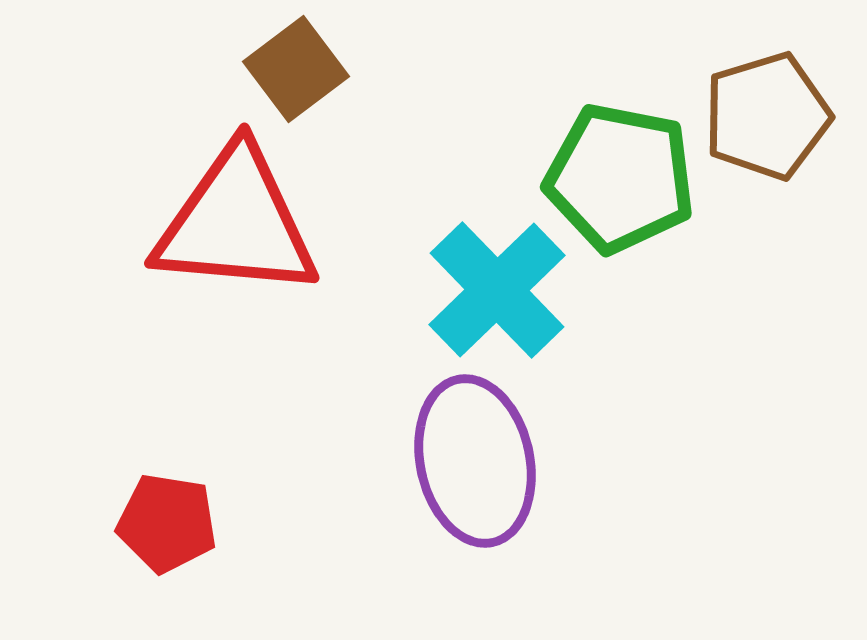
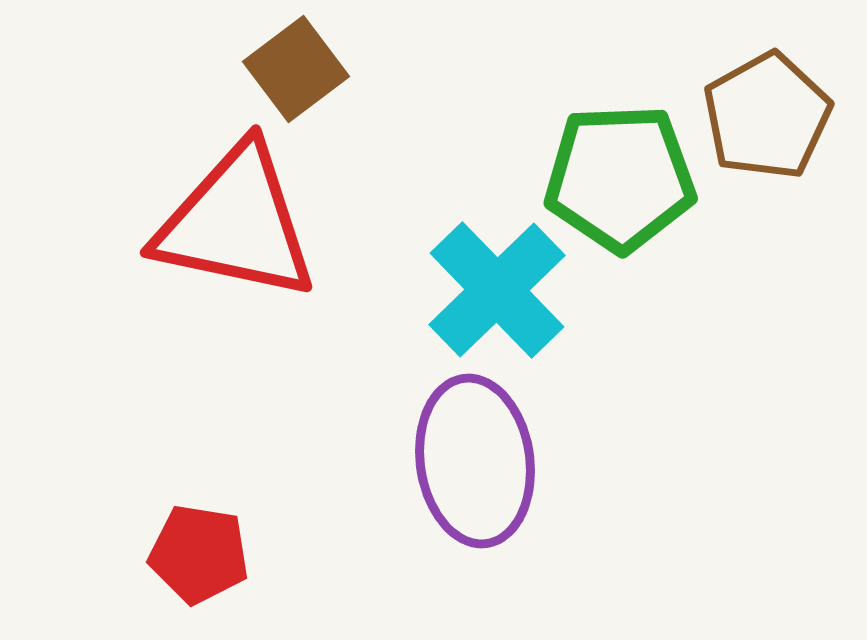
brown pentagon: rotated 12 degrees counterclockwise
green pentagon: rotated 13 degrees counterclockwise
red triangle: rotated 7 degrees clockwise
purple ellipse: rotated 4 degrees clockwise
red pentagon: moved 32 px right, 31 px down
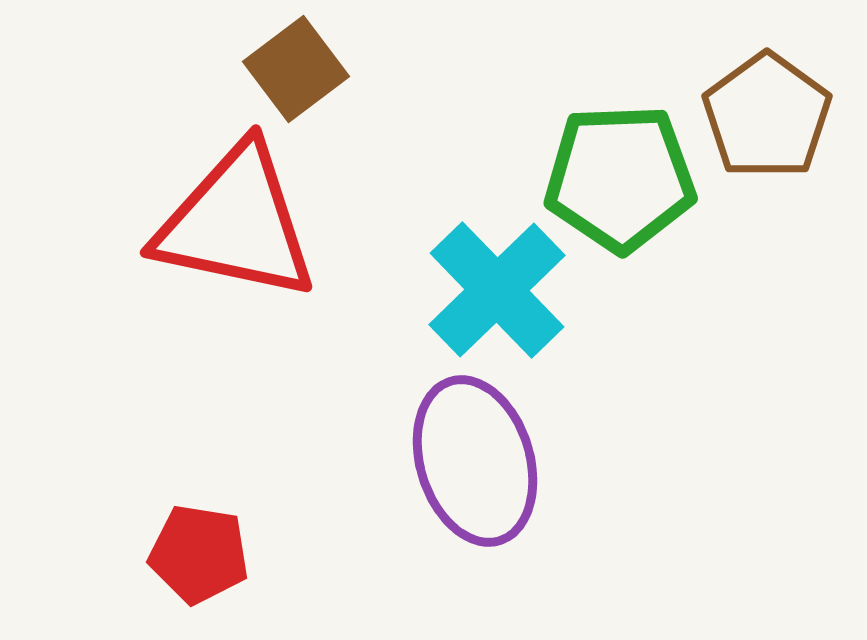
brown pentagon: rotated 7 degrees counterclockwise
purple ellipse: rotated 9 degrees counterclockwise
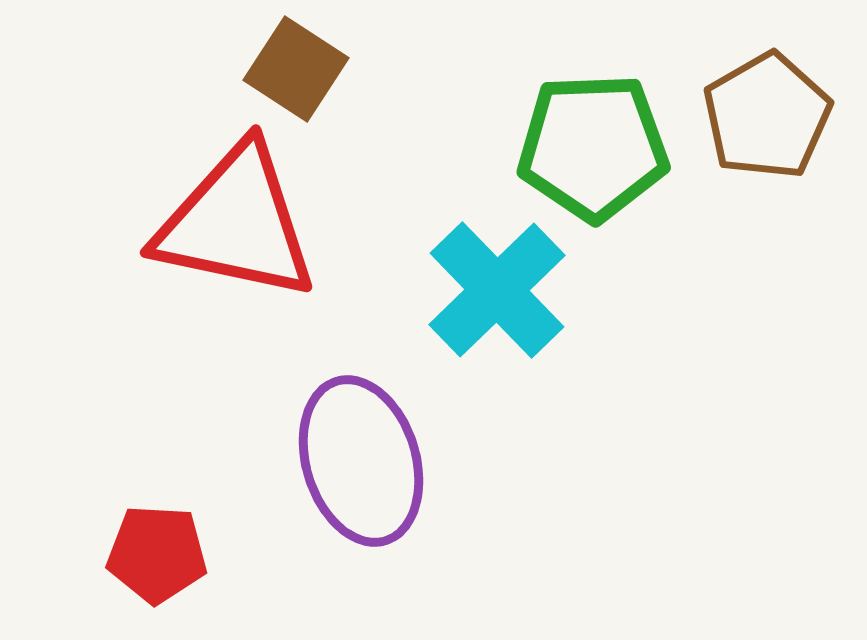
brown square: rotated 20 degrees counterclockwise
brown pentagon: rotated 6 degrees clockwise
green pentagon: moved 27 px left, 31 px up
purple ellipse: moved 114 px left
red pentagon: moved 42 px left; rotated 6 degrees counterclockwise
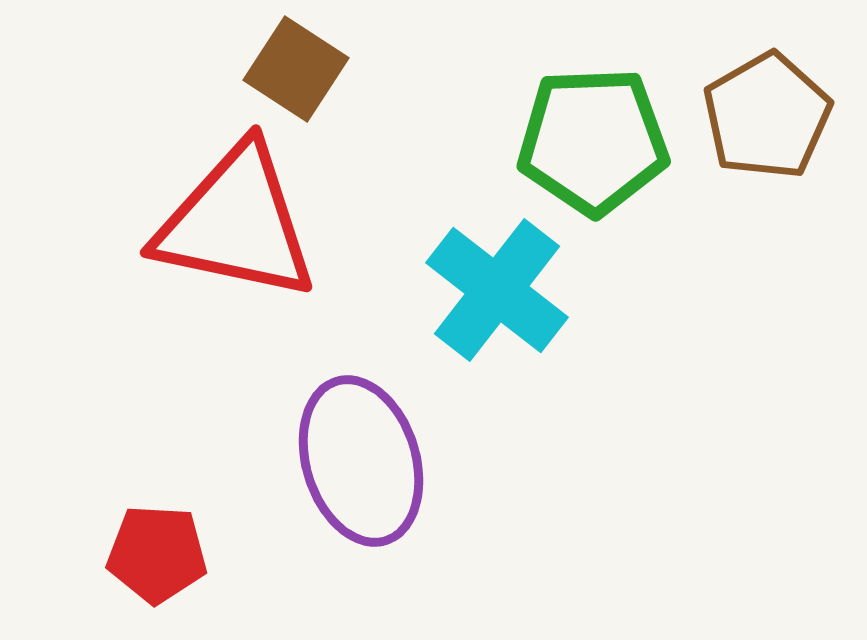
green pentagon: moved 6 px up
cyan cross: rotated 8 degrees counterclockwise
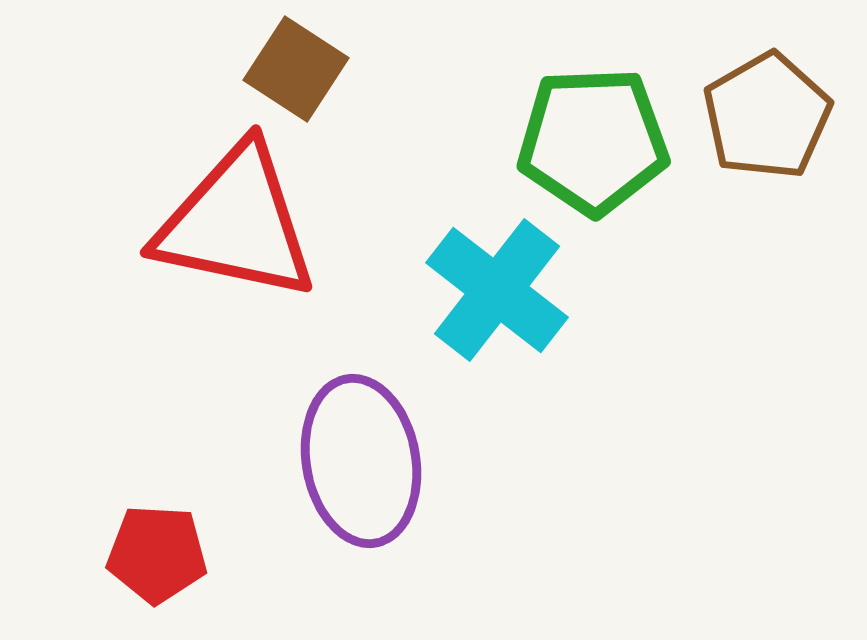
purple ellipse: rotated 7 degrees clockwise
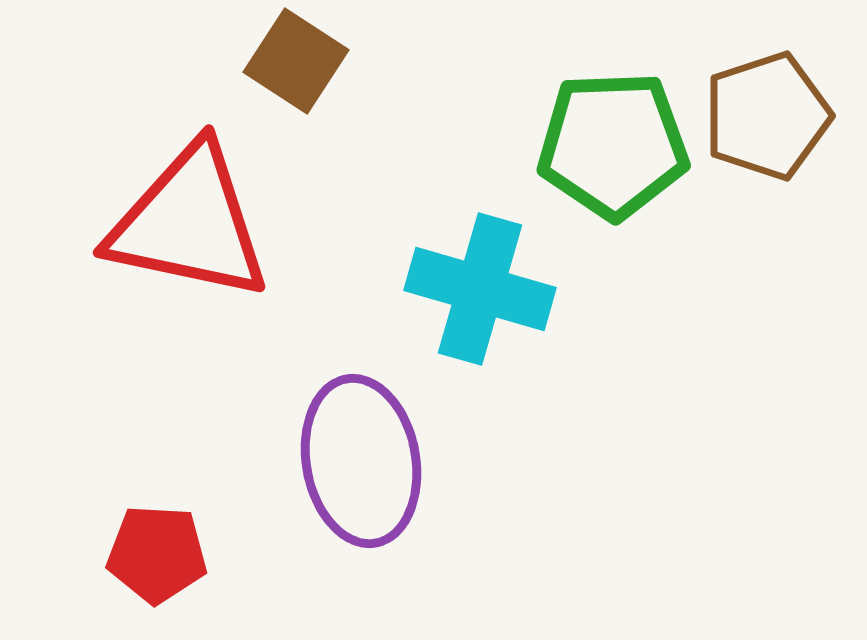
brown square: moved 8 px up
brown pentagon: rotated 12 degrees clockwise
green pentagon: moved 20 px right, 4 px down
red triangle: moved 47 px left
cyan cross: moved 17 px left, 1 px up; rotated 22 degrees counterclockwise
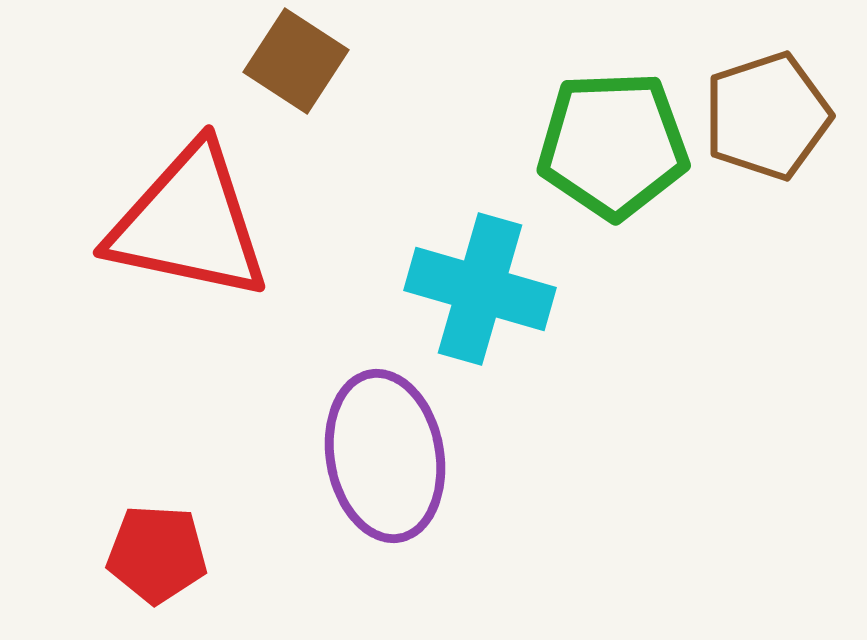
purple ellipse: moved 24 px right, 5 px up
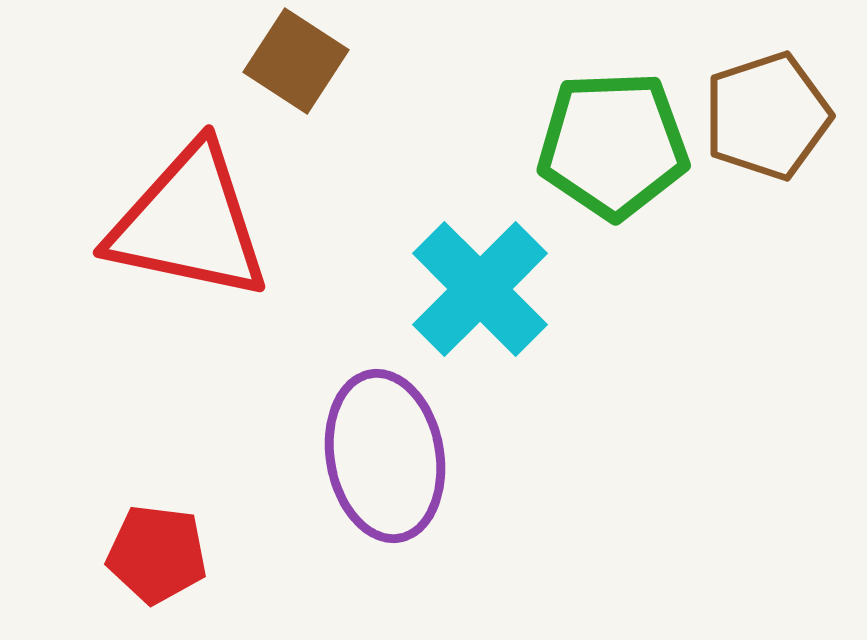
cyan cross: rotated 29 degrees clockwise
red pentagon: rotated 4 degrees clockwise
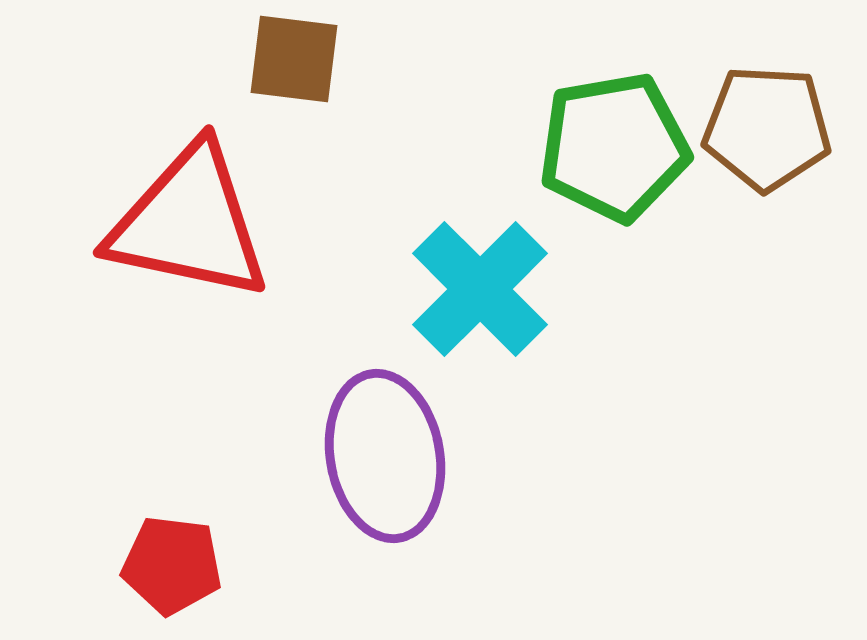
brown square: moved 2 px left, 2 px up; rotated 26 degrees counterclockwise
brown pentagon: moved 12 px down; rotated 21 degrees clockwise
green pentagon: moved 1 px right, 2 px down; rotated 8 degrees counterclockwise
red pentagon: moved 15 px right, 11 px down
